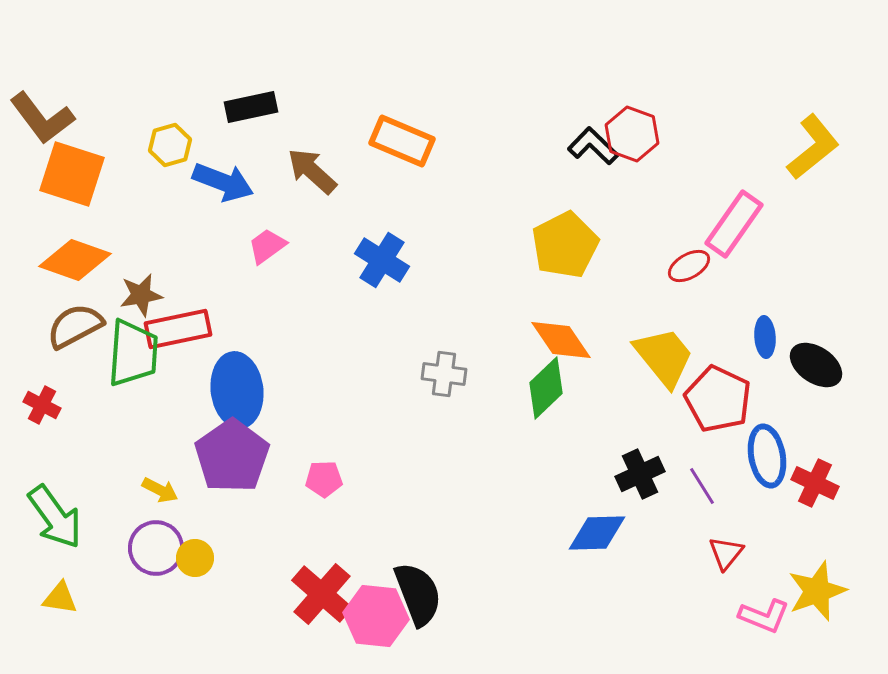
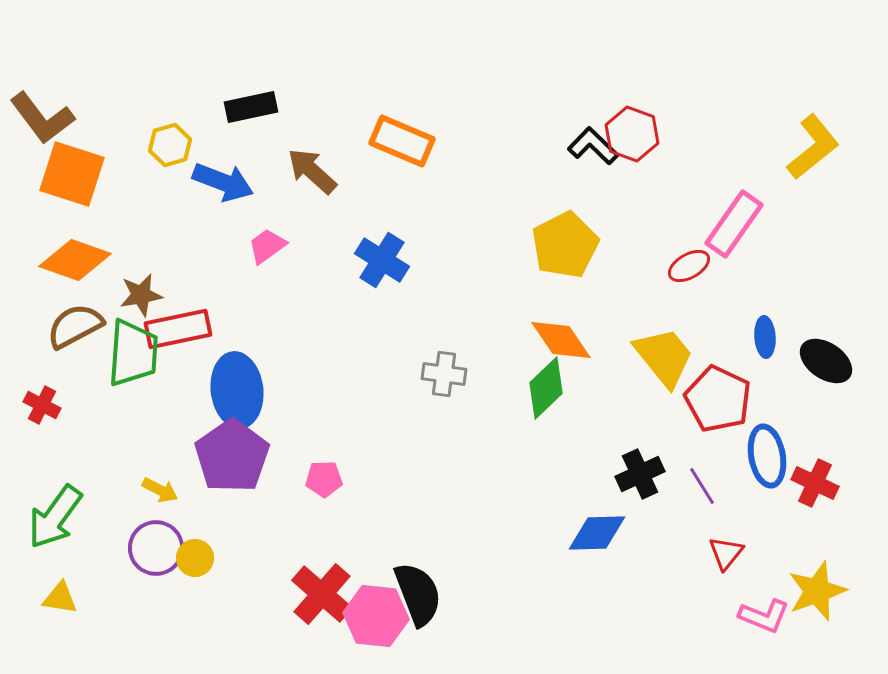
black ellipse at (816, 365): moved 10 px right, 4 px up
green arrow at (55, 517): rotated 72 degrees clockwise
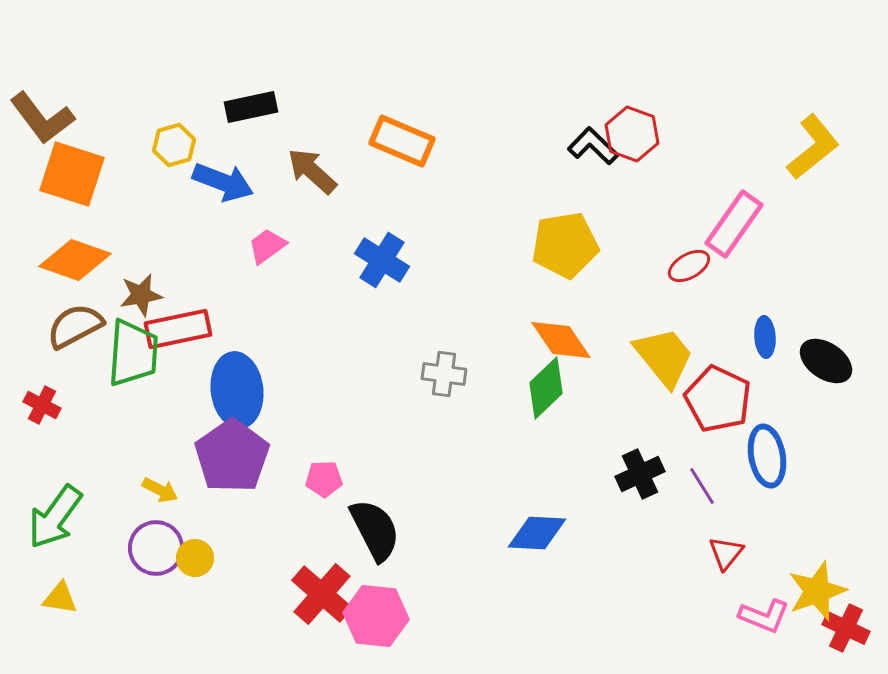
yellow hexagon at (170, 145): moved 4 px right
yellow pentagon at (565, 245): rotated 18 degrees clockwise
red cross at (815, 483): moved 31 px right, 145 px down
blue diamond at (597, 533): moved 60 px left; rotated 4 degrees clockwise
black semicircle at (418, 594): moved 43 px left, 64 px up; rotated 6 degrees counterclockwise
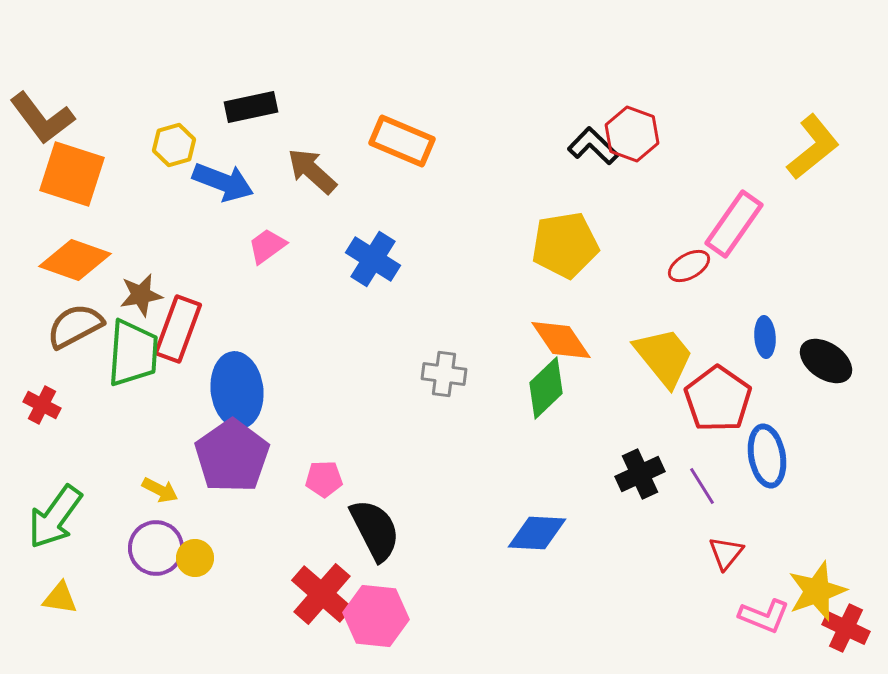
blue cross at (382, 260): moved 9 px left, 1 px up
red rectangle at (178, 329): rotated 58 degrees counterclockwise
red pentagon at (718, 399): rotated 10 degrees clockwise
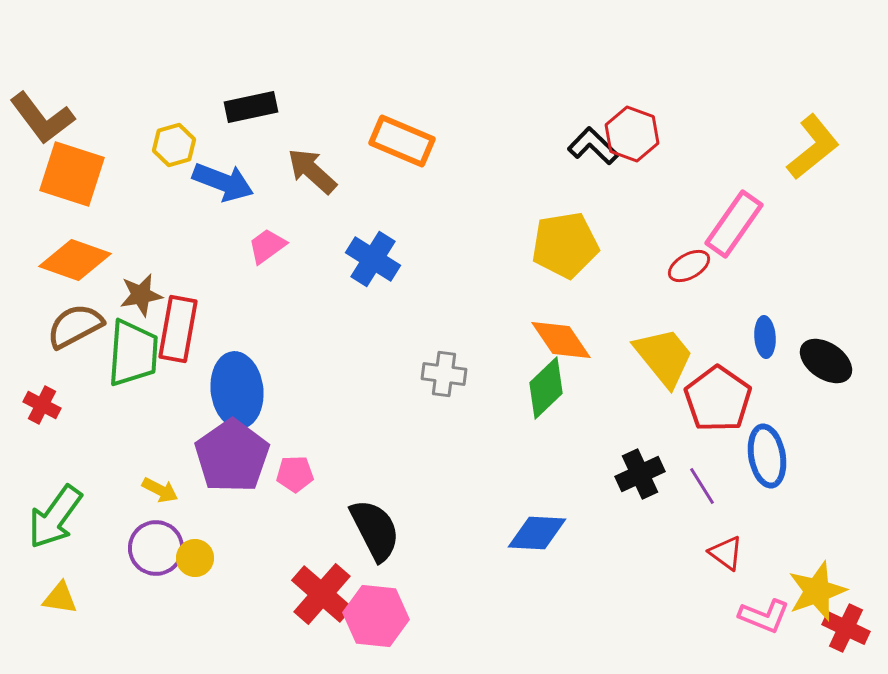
red rectangle at (178, 329): rotated 10 degrees counterclockwise
pink pentagon at (324, 479): moved 29 px left, 5 px up
red triangle at (726, 553): rotated 33 degrees counterclockwise
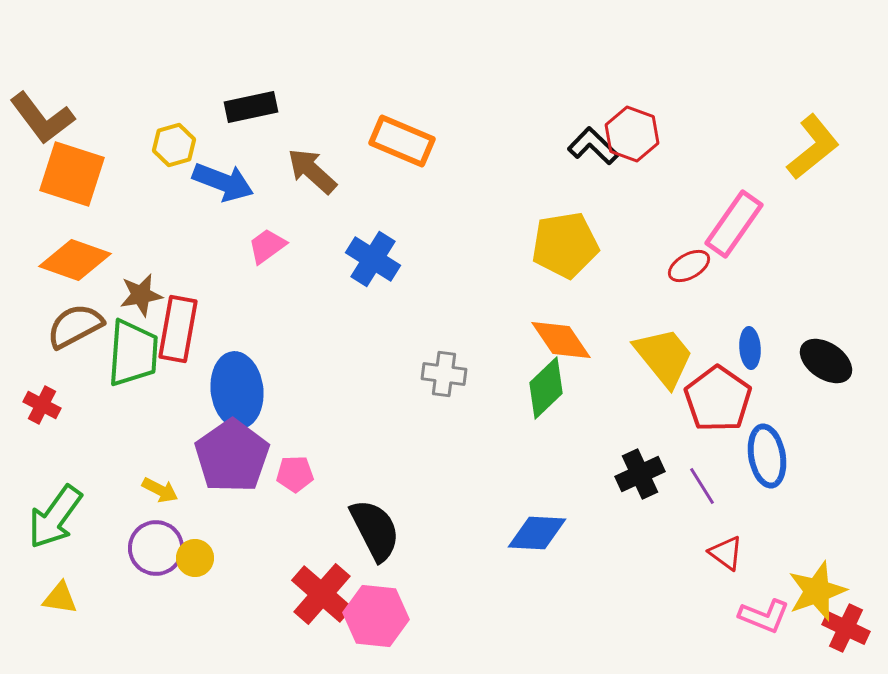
blue ellipse at (765, 337): moved 15 px left, 11 px down
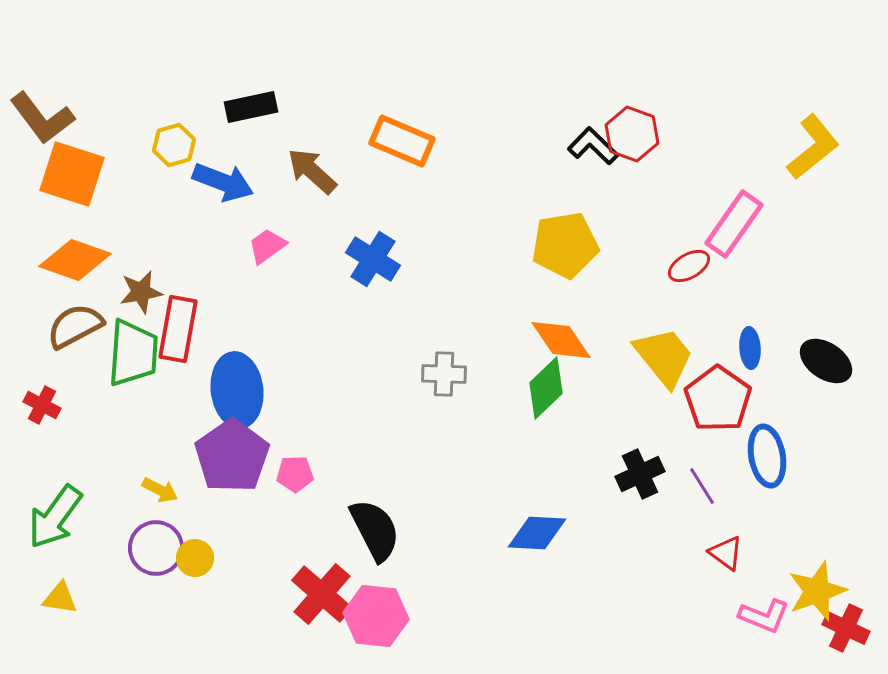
brown star at (141, 295): moved 3 px up
gray cross at (444, 374): rotated 6 degrees counterclockwise
